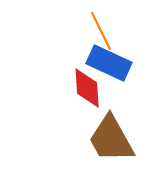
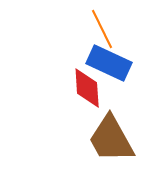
orange line: moved 1 px right, 2 px up
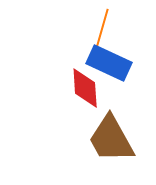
orange line: rotated 42 degrees clockwise
red diamond: moved 2 px left
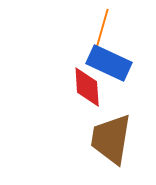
red diamond: moved 2 px right, 1 px up
brown trapezoid: rotated 38 degrees clockwise
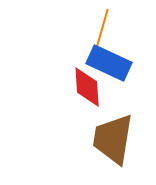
brown trapezoid: moved 2 px right
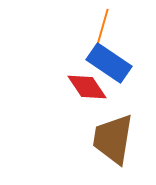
blue rectangle: rotated 9 degrees clockwise
red diamond: rotated 30 degrees counterclockwise
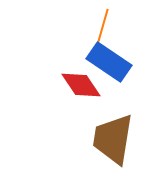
blue rectangle: moved 1 px up
red diamond: moved 6 px left, 2 px up
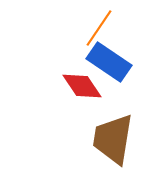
orange line: moved 3 px left, 1 px up; rotated 18 degrees clockwise
red diamond: moved 1 px right, 1 px down
